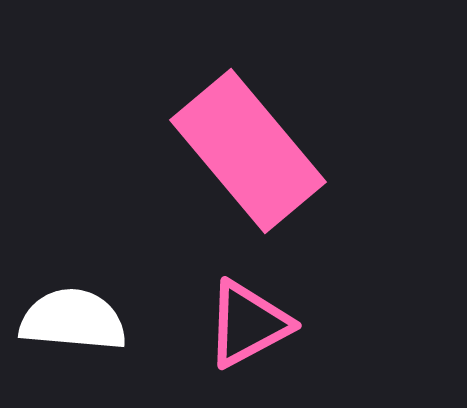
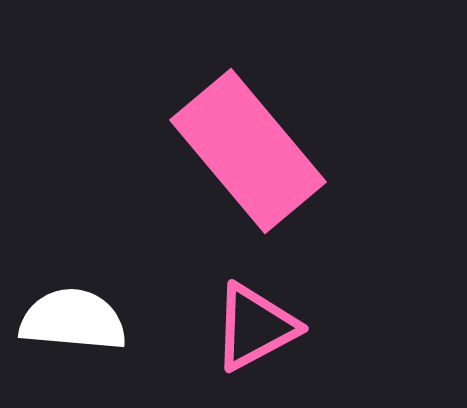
pink triangle: moved 7 px right, 3 px down
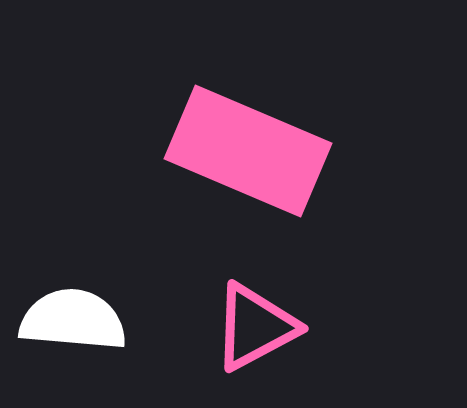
pink rectangle: rotated 27 degrees counterclockwise
